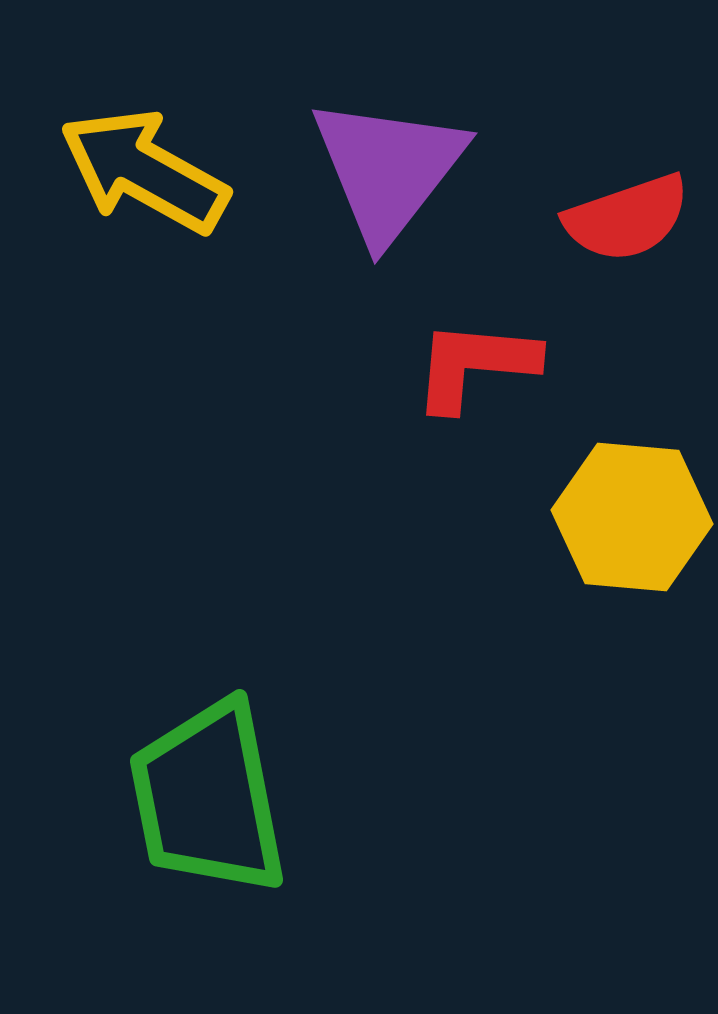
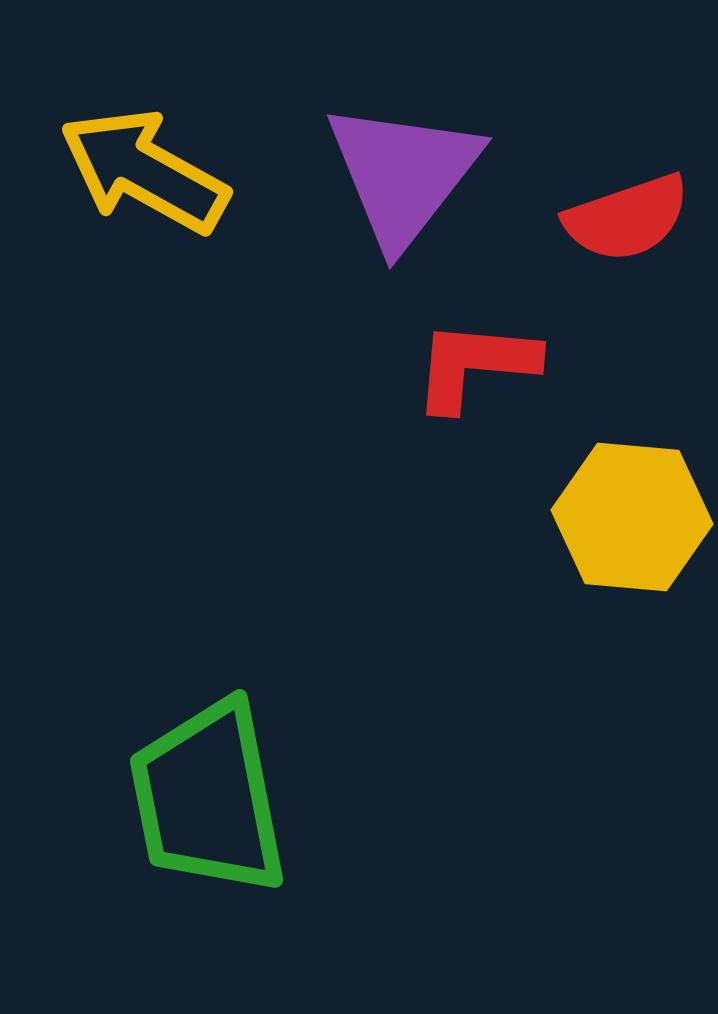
purple triangle: moved 15 px right, 5 px down
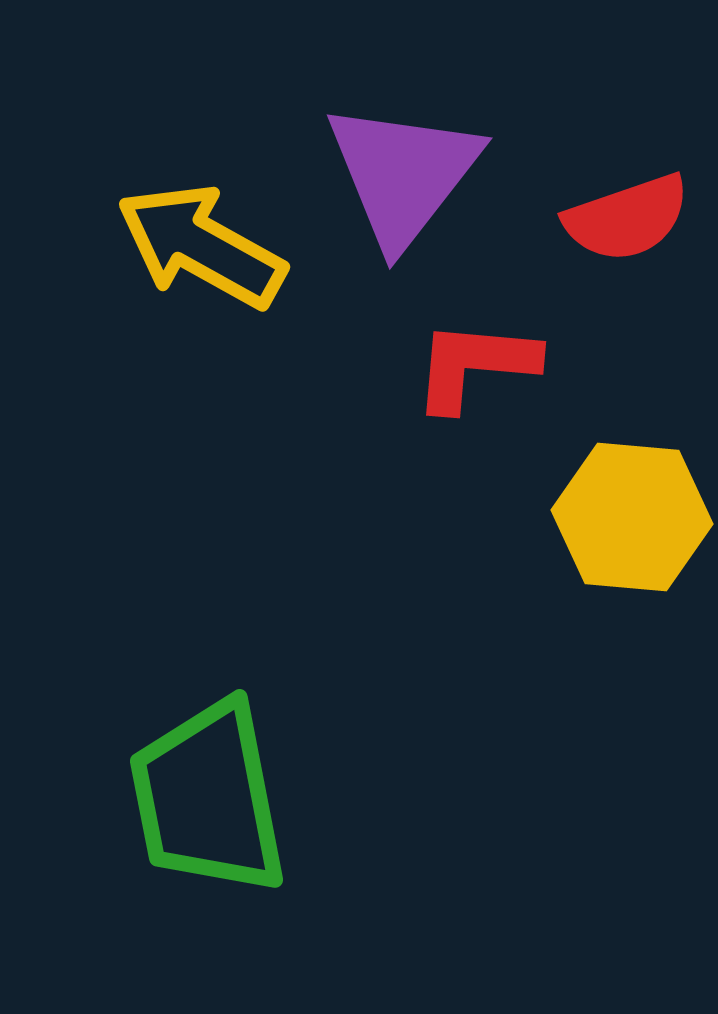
yellow arrow: moved 57 px right, 75 px down
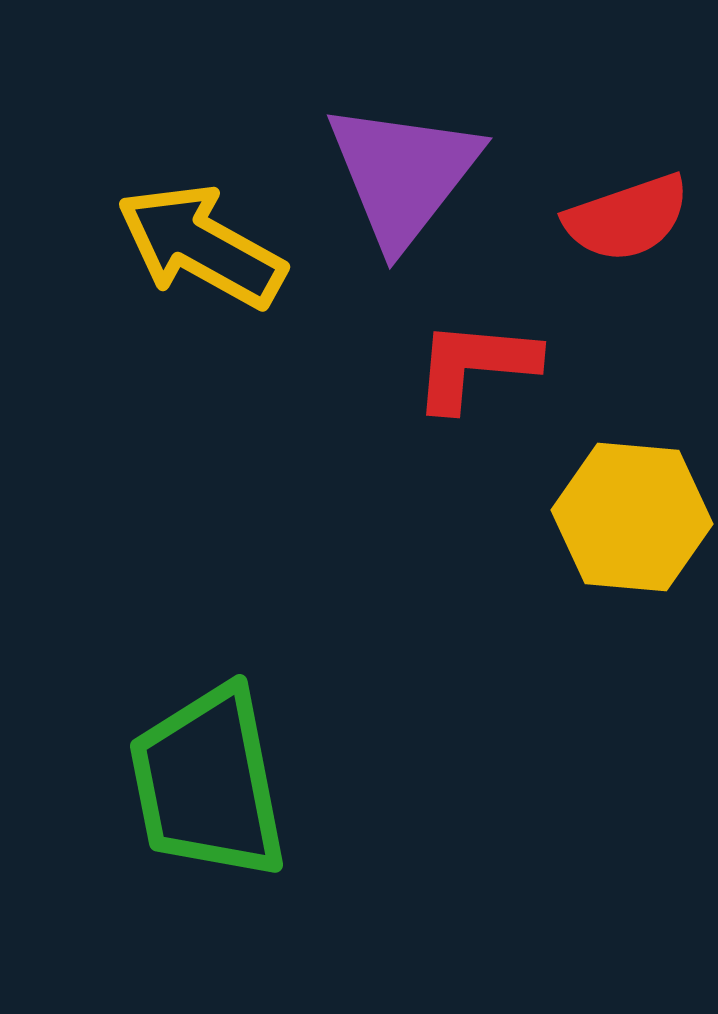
green trapezoid: moved 15 px up
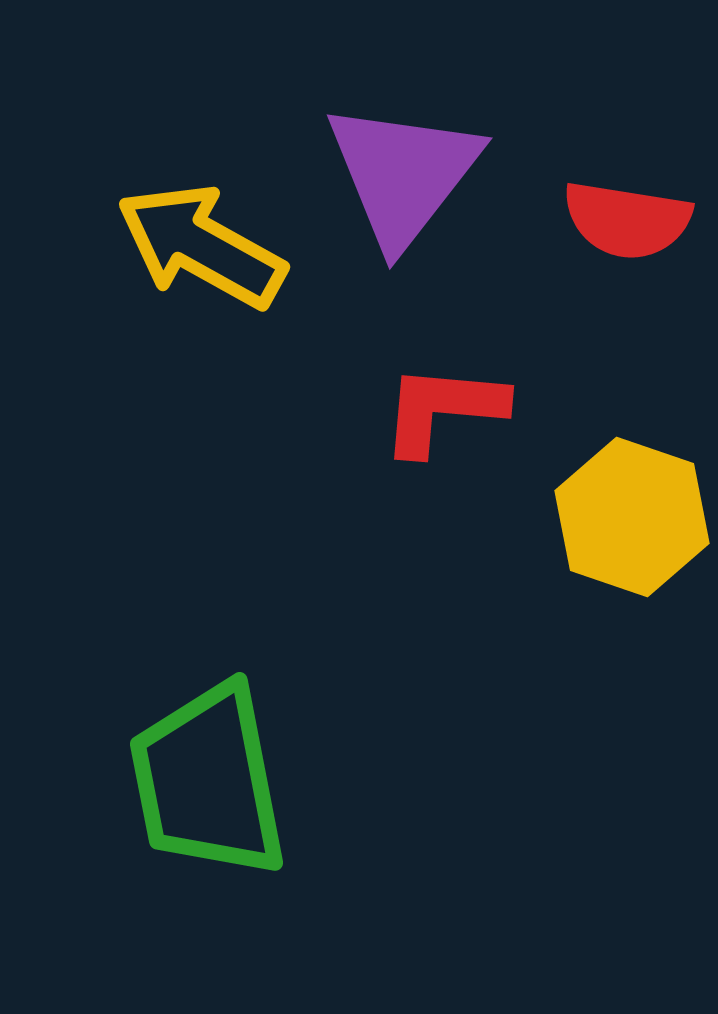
red semicircle: moved 2 px down; rotated 28 degrees clockwise
red L-shape: moved 32 px left, 44 px down
yellow hexagon: rotated 14 degrees clockwise
green trapezoid: moved 2 px up
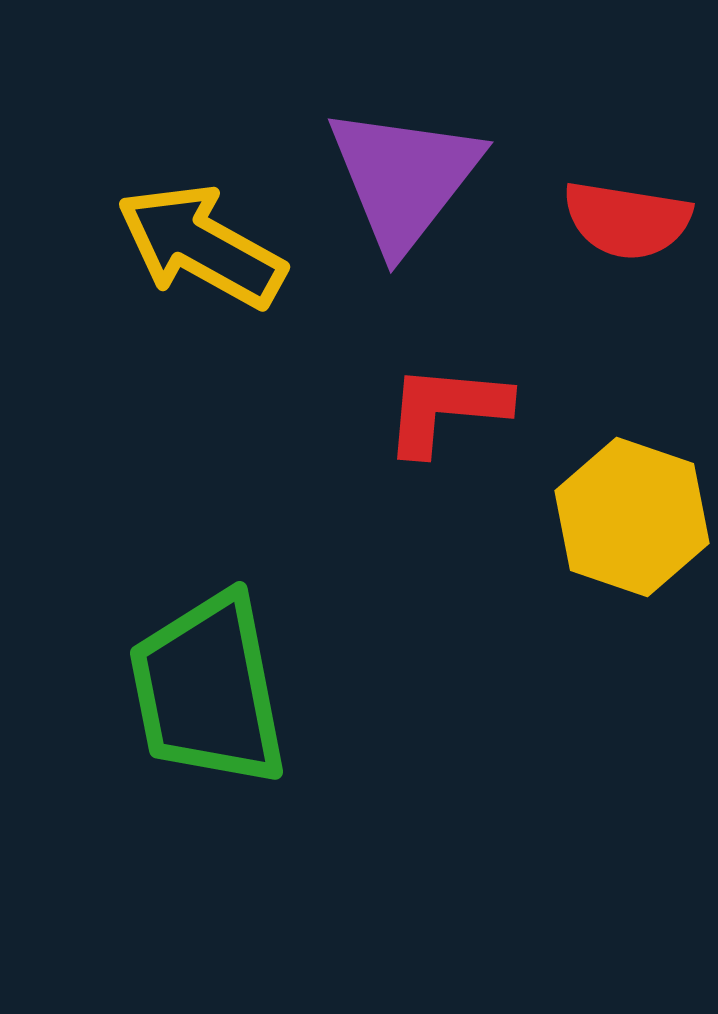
purple triangle: moved 1 px right, 4 px down
red L-shape: moved 3 px right
green trapezoid: moved 91 px up
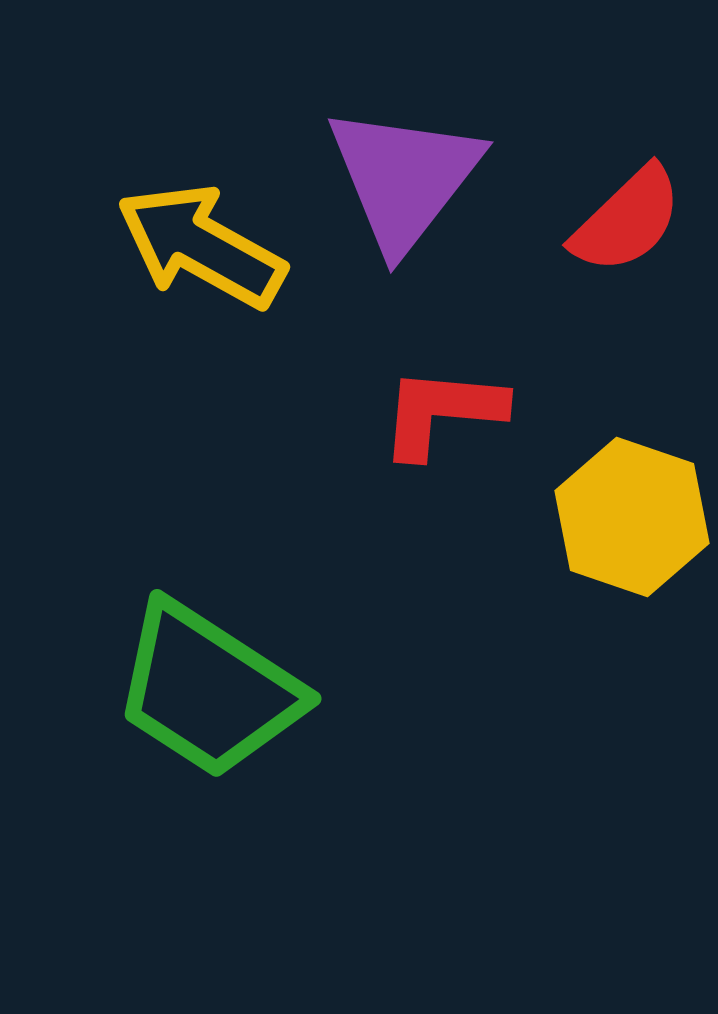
red semicircle: rotated 53 degrees counterclockwise
red L-shape: moved 4 px left, 3 px down
green trapezoid: rotated 46 degrees counterclockwise
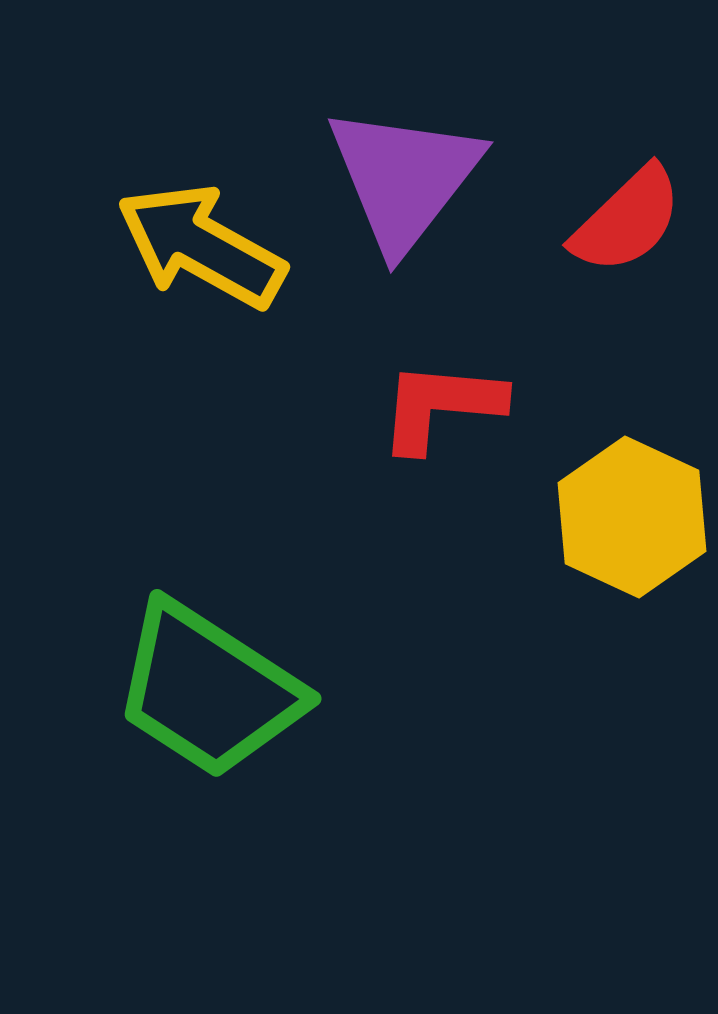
red L-shape: moved 1 px left, 6 px up
yellow hexagon: rotated 6 degrees clockwise
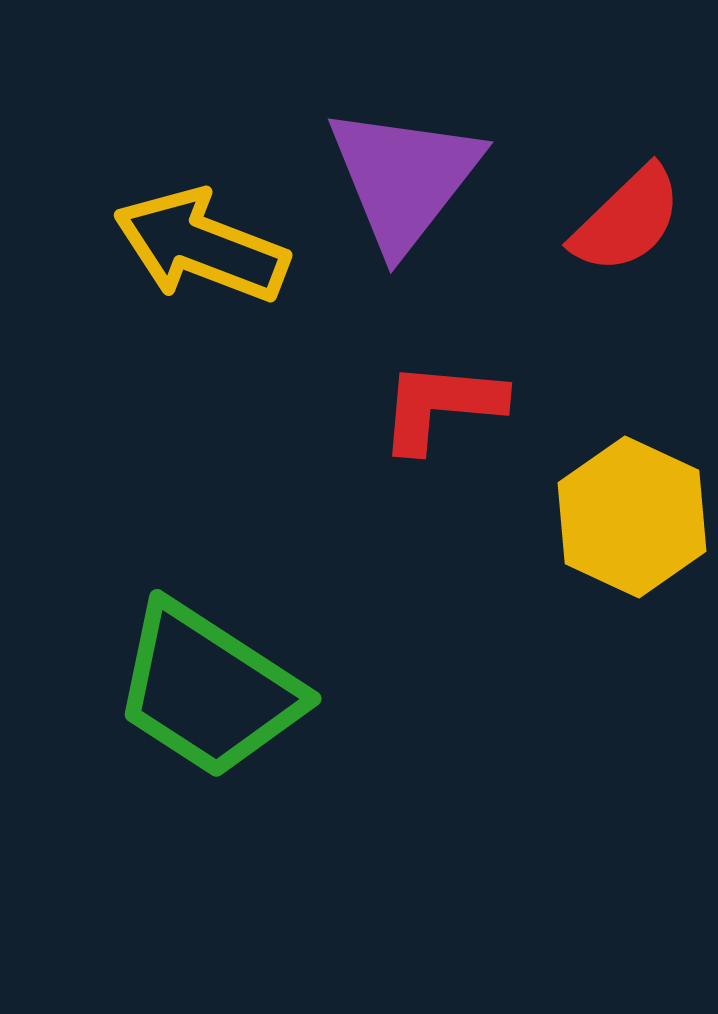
yellow arrow: rotated 8 degrees counterclockwise
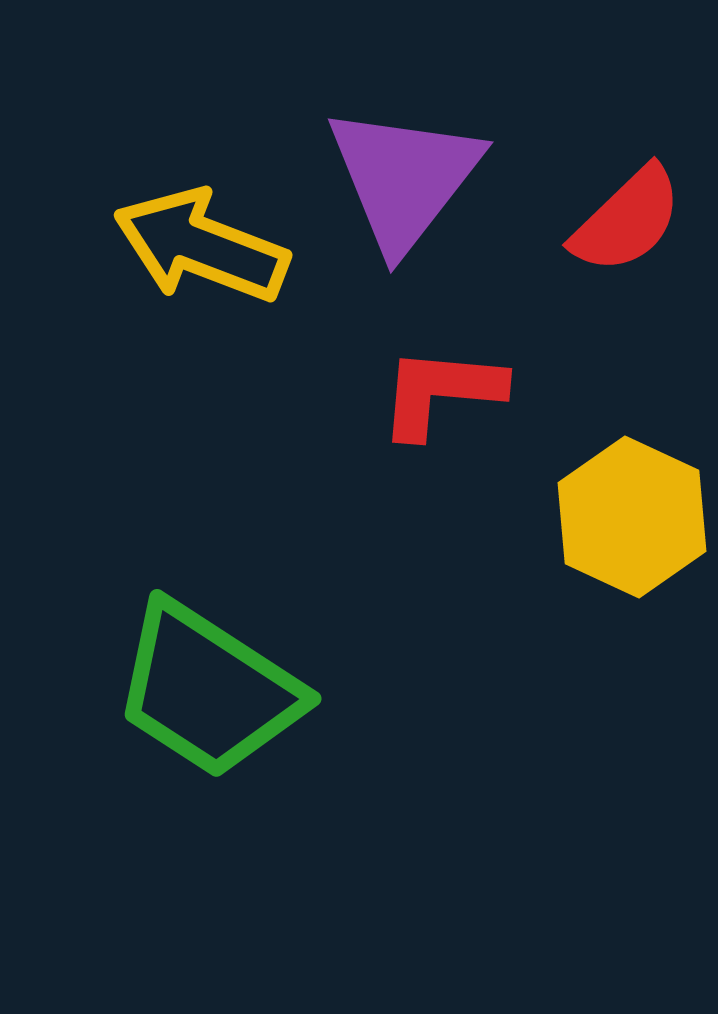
red L-shape: moved 14 px up
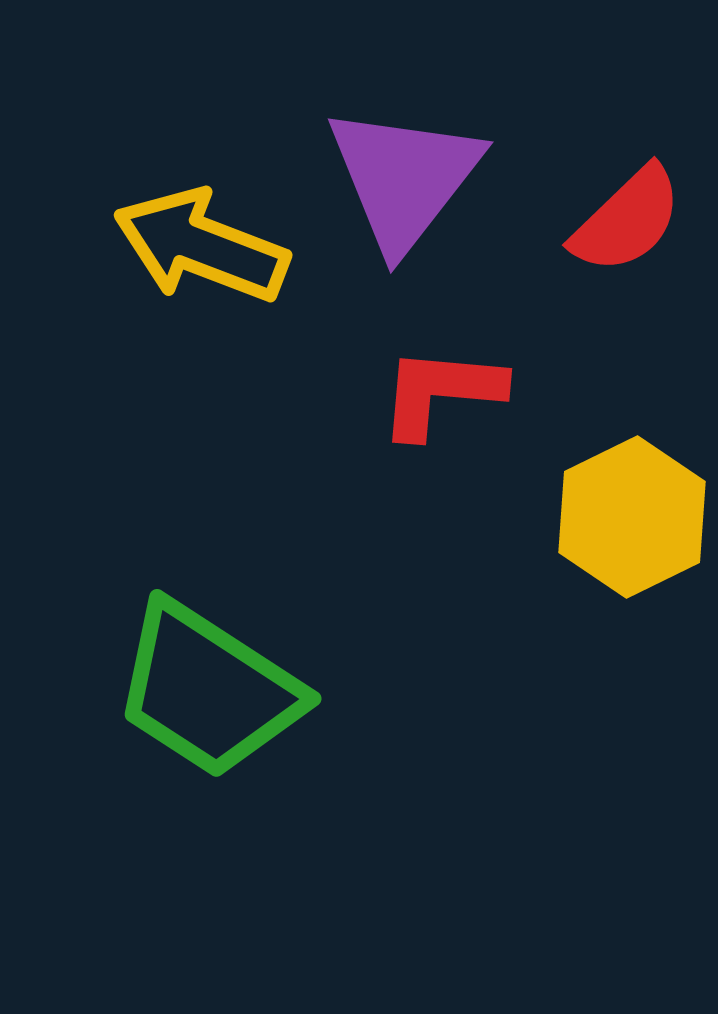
yellow hexagon: rotated 9 degrees clockwise
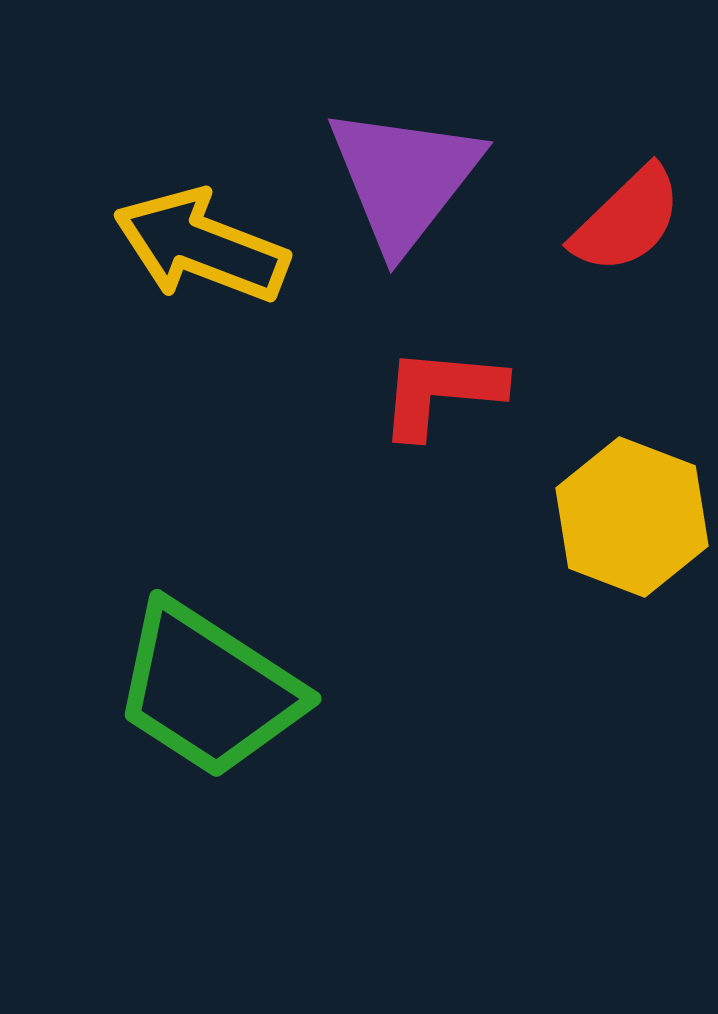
yellow hexagon: rotated 13 degrees counterclockwise
